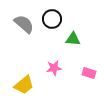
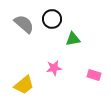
green triangle: rotated 14 degrees counterclockwise
pink rectangle: moved 5 px right, 2 px down
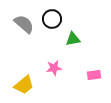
pink rectangle: rotated 24 degrees counterclockwise
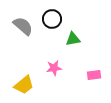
gray semicircle: moved 1 px left, 2 px down
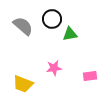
green triangle: moved 3 px left, 5 px up
pink rectangle: moved 4 px left, 1 px down
yellow trapezoid: moved 1 px left, 1 px up; rotated 60 degrees clockwise
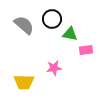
gray semicircle: moved 1 px right, 1 px up
green triangle: rotated 21 degrees clockwise
pink rectangle: moved 4 px left, 26 px up
yellow trapezoid: moved 1 px right, 2 px up; rotated 20 degrees counterclockwise
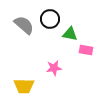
black circle: moved 2 px left
pink rectangle: rotated 16 degrees clockwise
yellow trapezoid: moved 4 px down
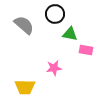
black circle: moved 5 px right, 5 px up
yellow trapezoid: moved 1 px right, 1 px down
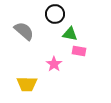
gray semicircle: moved 6 px down
pink rectangle: moved 7 px left, 1 px down
pink star: moved 4 px up; rotated 28 degrees counterclockwise
yellow trapezoid: moved 2 px right, 3 px up
